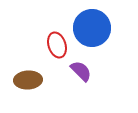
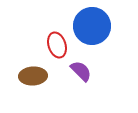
blue circle: moved 2 px up
brown ellipse: moved 5 px right, 4 px up
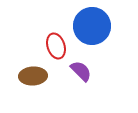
red ellipse: moved 1 px left, 1 px down
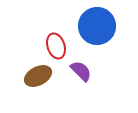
blue circle: moved 5 px right
brown ellipse: moved 5 px right; rotated 24 degrees counterclockwise
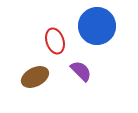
red ellipse: moved 1 px left, 5 px up
brown ellipse: moved 3 px left, 1 px down
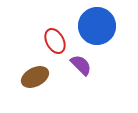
red ellipse: rotated 10 degrees counterclockwise
purple semicircle: moved 6 px up
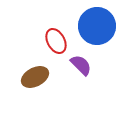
red ellipse: moved 1 px right
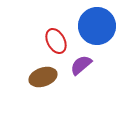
purple semicircle: rotated 85 degrees counterclockwise
brown ellipse: moved 8 px right; rotated 8 degrees clockwise
